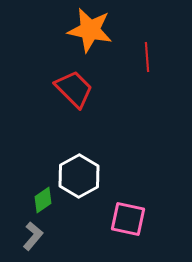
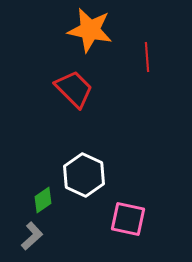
white hexagon: moved 5 px right, 1 px up; rotated 6 degrees counterclockwise
gray L-shape: moved 1 px left; rotated 8 degrees clockwise
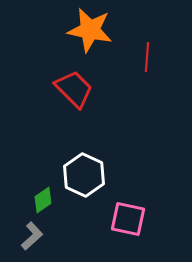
red line: rotated 8 degrees clockwise
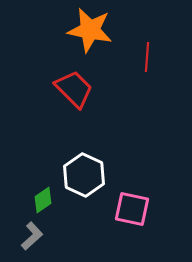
pink square: moved 4 px right, 10 px up
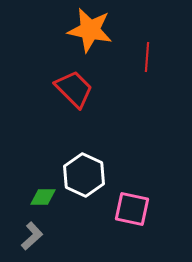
green diamond: moved 3 px up; rotated 36 degrees clockwise
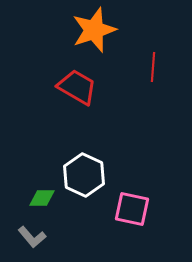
orange star: moved 4 px right; rotated 30 degrees counterclockwise
red line: moved 6 px right, 10 px down
red trapezoid: moved 3 px right, 2 px up; rotated 15 degrees counterclockwise
green diamond: moved 1 px left, 1 px down
gray L-shape: moved 1 px down; rotated 92 degrees clockwise
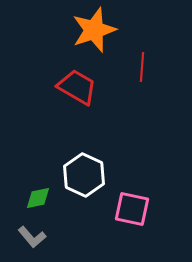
red line: moved 11 px left
green diamond: moved 4 px left; rotated 12 degrees counterclockwise
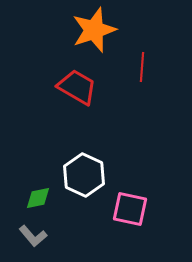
pink square: moved 2 px left
gray L-shape: moved 1 px right, 1 px up
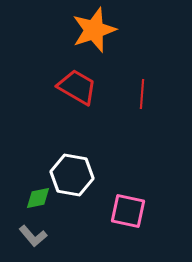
red line: moved 27 px down
white hexagon: moved 12 px left; rotated 15 degrees counterclockwise
pink square: moved 2 px left, 2 px down
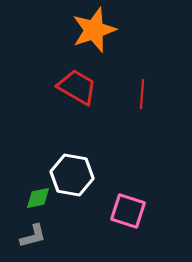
pink square: rotated 6 degrees clockwise
gray L-shape: rotated 64 degrees counterclockwise
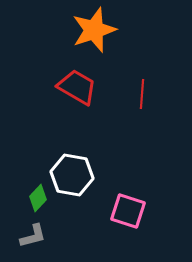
green diamond: rotated 36 degrees counterclockwise
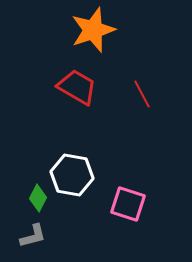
orange star: moved 1 px left
red line: rotated 32 degrees counterclockwise
green diamond: rotated 16 degrees counterclockwise
pink square: moved 7 px up
